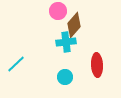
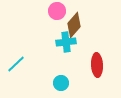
pink circle: moved 1 px left
cyan circle: moved 4 px left, 6 px down
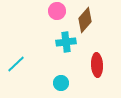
brown diamond: moved 11 px right, 5 px up
